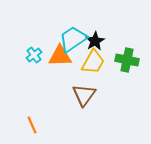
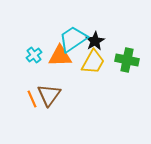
brown triangle: moved 35 px left
orange line: moved 26 px up
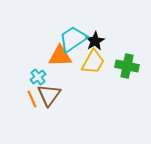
cyan cross: moved 4 px right, 22 px down
green cross: moved 6 px down
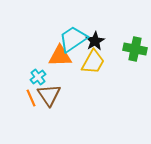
green cross: moved 8 px right, 17 px up
brown triangle: rotated 10 degrees counterclockwise
orange line: moved 1 px left, 1 px up
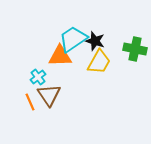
black star: rotated 24 degrees counterclockwise
yellow trapezoid: moved 6 px right
orange line: moved 1 px left, 4 px down
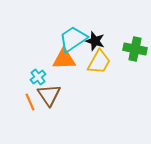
orange triangle: moved 4 px right, 3 px down
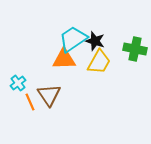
cyan cross: moved 20 px left, 6 px down
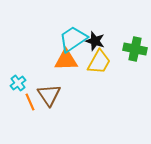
orange triangle: moved 2 px right, 1 px down
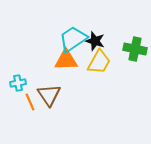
cyan cross: rotated 28 degrees clockwise
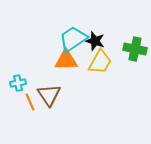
yellow trapezoid: moved 1 px right
